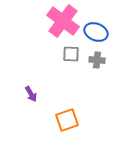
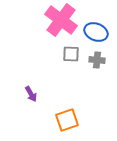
pink cross: moved 2 px left, 1 px up
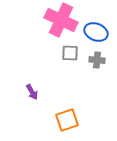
pink cross: rotated 12 degrees counterclockwise
gray square: moved 1 px left, 1 px up
purple arrow: moved 1 px right, 2 px up
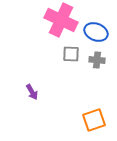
gray square: moved 1 px right, 1 px down
orange square: moved 27 px right
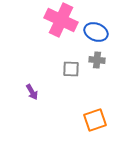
gray square: moved 15 px down
orange square: moved 1 px right
